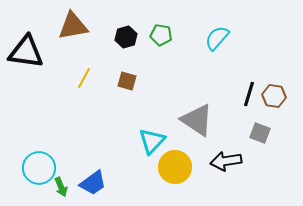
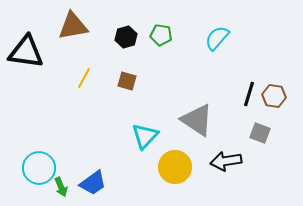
cyan triangle: moved 7 px left, 5 px up
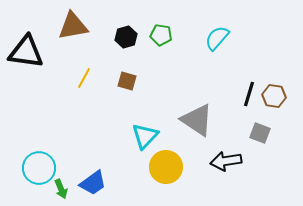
yellow circle: moved 9 px left
green arrow: moved 2 px down
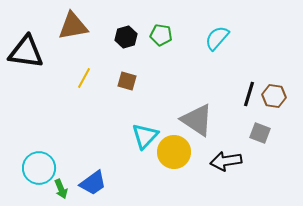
yellow circle: moved 8 px right, 15 px up
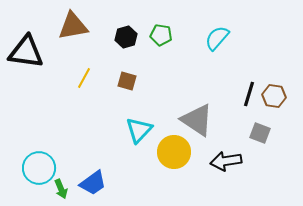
cyan triangle: moved 6 px left, 6 px up
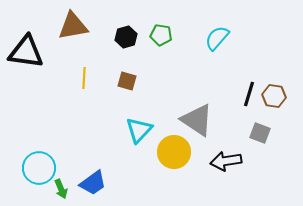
yellow line: rotated 25 degrees counterclockwise
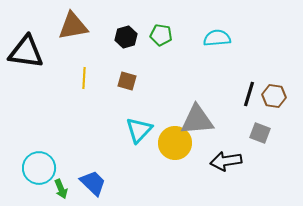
cyan semicircle: rotated 44 degrees clockwise
gray triangle: rotated 39 degrees counterclockwise
yellow circle: moved 1 px right, 9 px up
blue trapezoid: rotated 100 degrees counterclockwise
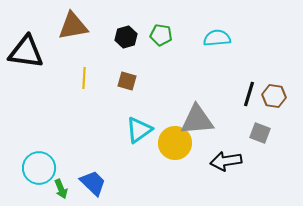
cyan triangle: rotated 12 degrees clockwise
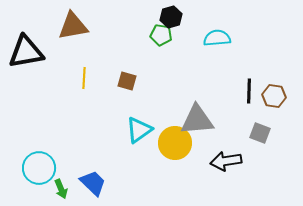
black hexagon: moved 45 px right, 20 px up
black triangle: rotated 18 degrees counterclockwise
black line: moved 3 px up; rotated 15 degrees counterclockwise
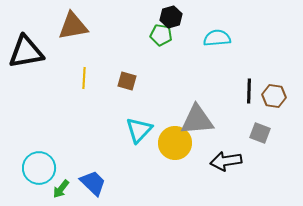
cyan triangle: rotated 12 degrees counterclockwise
green arrow: rotated 60 degrees clockwise
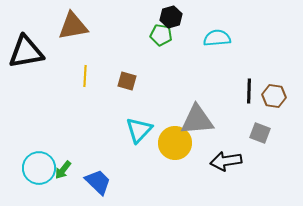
yellow line: moved 1 px right, 2 px up
blue trapezoid: moved 5 px right, 1 px up
green arrow: moved 2 px right, 19 px up
